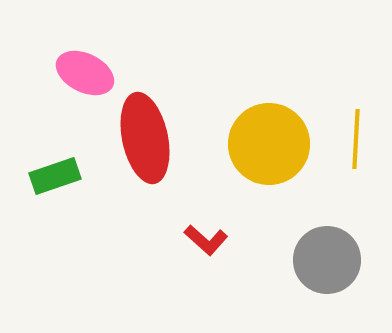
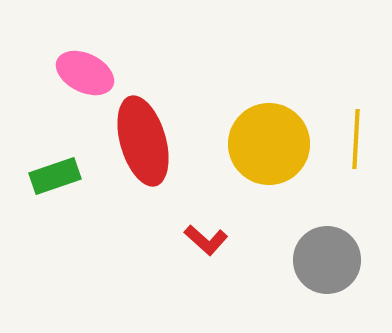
red ellipse: moved 2 px left, 3 px down; rotated 4 degrees counterclockwise
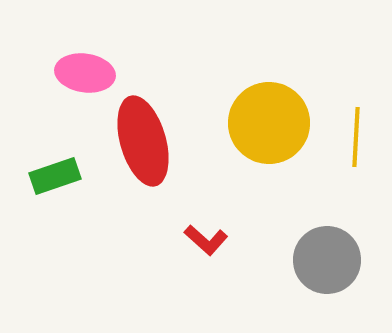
pink ellipse: rotated 18 degrees counterclockwise
yellow line: moved 2 px up
yellow circle: moved 21 px up
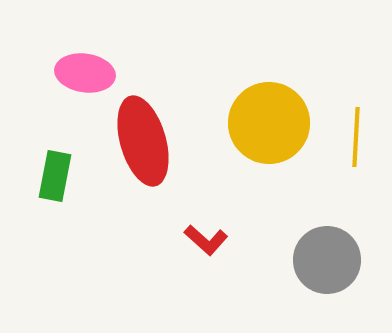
green rectangle: rotated 60 degrees counterclockwise
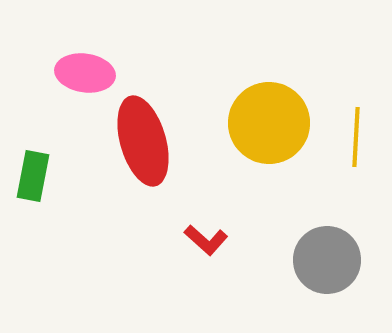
green rectangle: moved 22 px left
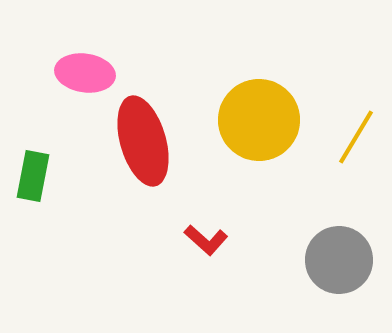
yellow circle: moved 10 px left, 3 px up
yellow line: rotated 28 degrees clockwise
gray circle: moved 12 px right
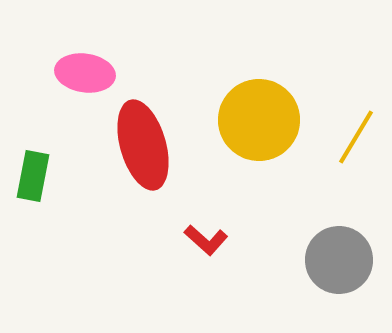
red ellipse: moved 4 px down
